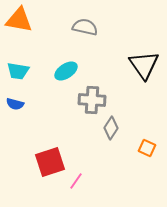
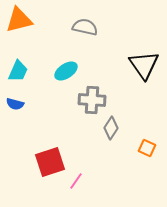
orange triangle: rotated 24 degrees counterclockwise
cyan trapezoid: rotated 75 degrees counterclockwise
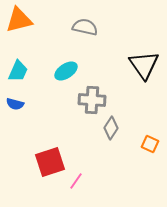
orange square: moved 3 px right, 4 px up
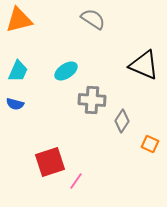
gray semicircle: moved 8 px right, 8 px up; rotated 20 degrees clockwise
black triangle: rotated 32 degrees counterclockwise
gray diamond: moved 11 px right, 7 px up
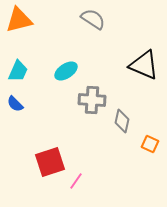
blue semicircle: rotated 30 degrees clockwise
gray diamond: rotated 20 degrees counterclockwise
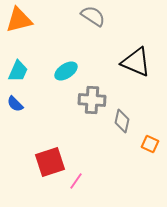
gray semicircle: moved 3 px up
black triangle: moved 8 px left, 3 px up
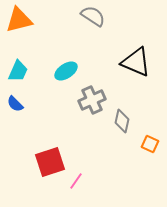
gray cross: rotated 28 degrees counterclockwise
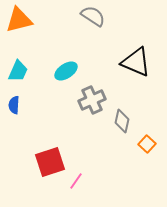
blue semicircle: moved 1 px left, 1 px down; rotated 48 degrees clockwise
orange square: moved 3 px left; rotated 18 degrees clockwise
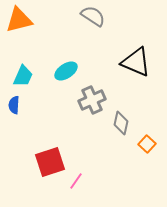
cyan trapezoid: moved 5 px right, 5 px down
gray diamond: moved 1 px left, 2 px down
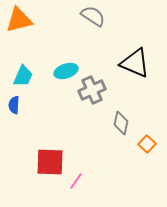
black triangle: moved 1 px left, 1 px down
cyan ellipse: rotated 15 degrees clockwise
gray cross: moved 10 px up
red square: rotated 20 degrees clockwise
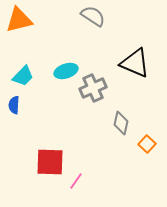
cyan trapezoid: rotated 20 degrees clockwise
gray cross: moved 1 px right, 2 px up
